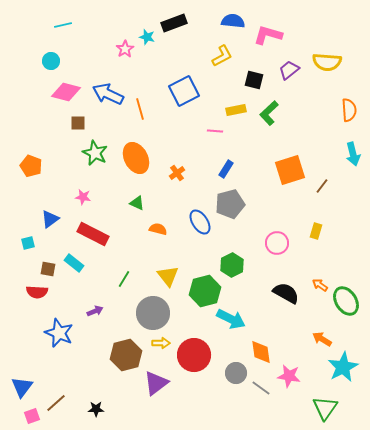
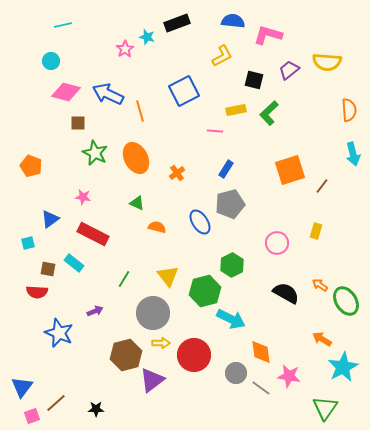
black rectangle at (174, 23): moved 3 px right
orange line at (140, 109): moved 2 px down
orange semicircle at (158, 229): moved 1 px left, 2 px up
purple triangle at (156, 383): moved 4 px left, 3 px up
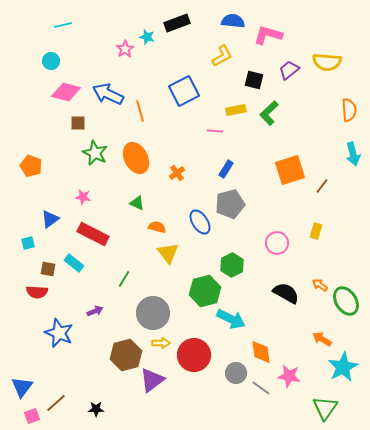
yellow triangle at (168, 276): moved 23 px up
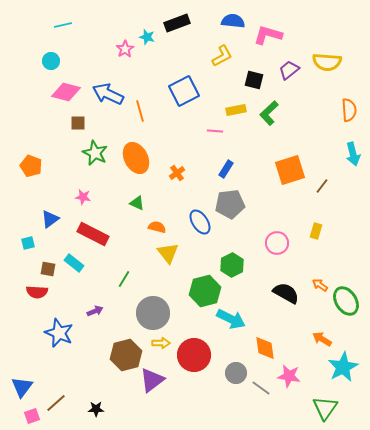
gray pentagon at (230, 204): rotated 8 degrees clockwise
orange diamond at (261, 352): moved 4 px right, 4 px up
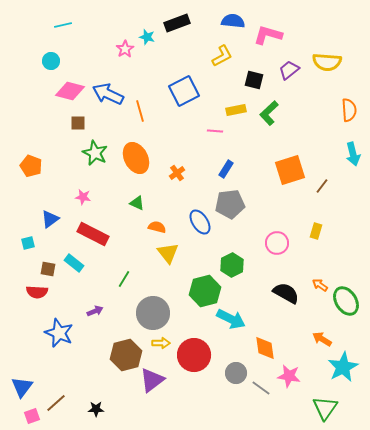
pink diamond at (66, 92): moved 4 px right, 1 px up
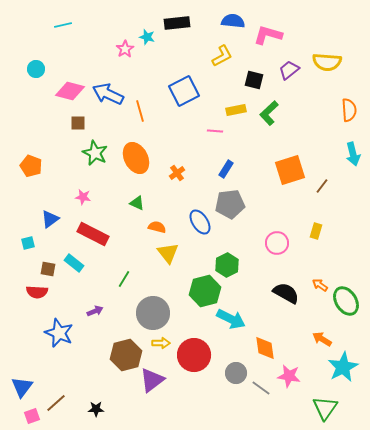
black rectangle at (177, 23): rotated 15 degrees clockwise
cyan circle at (51, 61): moved 15 px left, 8 px down
green hexagon at (232, 265): moved 5 px left
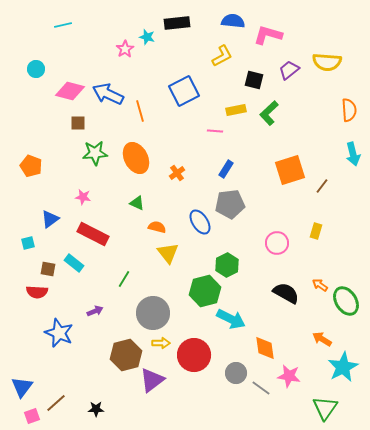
green star at (95, 153): rotated 30 degrees counterclockwise
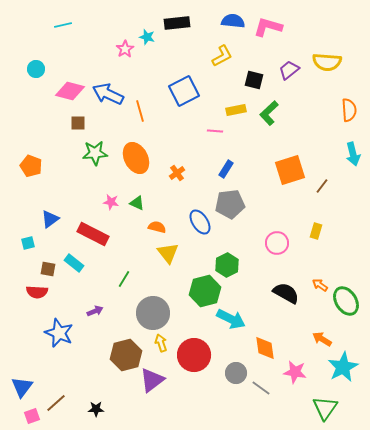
pink L-shape at (268, 35): moved 8 px up
pink star at (83, 197): moved 28 px right, 5 px down
yellow arrow at (161, 343): rotated 108 degrees counterclockwise
pink star at (289, 376): moved 6 px right, 4 px up
